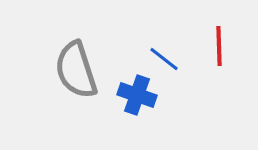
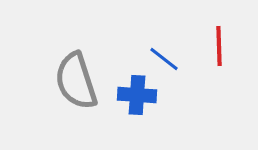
gray semicircle: moved 11 px down
blue cross: rotated 15 degrees counterclockwise
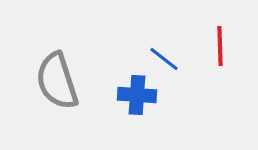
red line: moved 1 px right
gray semicircle: moved 19 px left
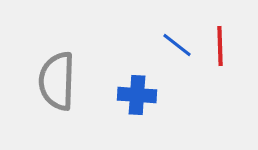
blue line: moved 13 px right, 14 px up
gray semicircle: rotated 20 degrees clockwise
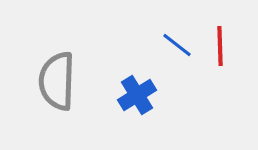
blue cross: rotated 36 degrees counterclockwise
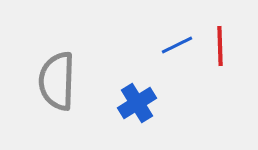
blue line: rotated 64 degrees counterclockwise
blue cross: moved 8 px down
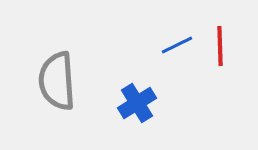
gray semicircle: rotated 6 degrees counterclockwise
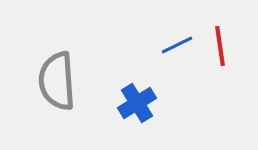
red line: rotated 6 degrees counterclockwise
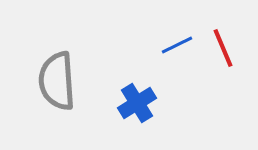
red line: moved 3 px right, 2 px down; rotated 15 degrees counterclockwise
